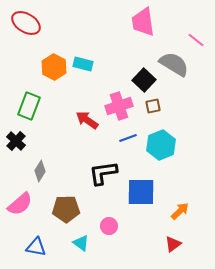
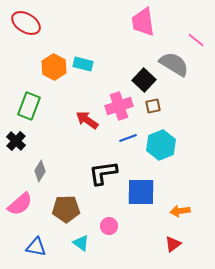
orange arrow: rotated 144 degrees counterclockwise
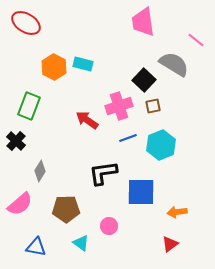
orange arrow: moved 3 px left, 1 px down
red triangle: moved 3 px left
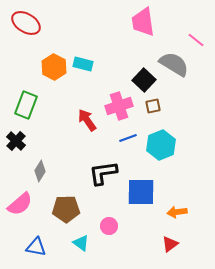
green rectangle: moved 3 px left, 1 px up
red arrow: rotated 20 degrees clockwise
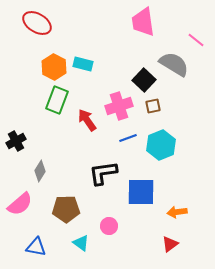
red ellipse: moved 11 px right
green rectangle: moved 31 px right, 5 px up
black cross: rotated 18 degrees clockwise
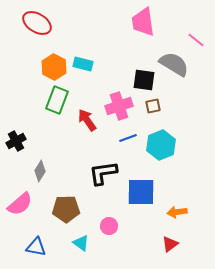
black square: rotated 35 degrees counterclockwise
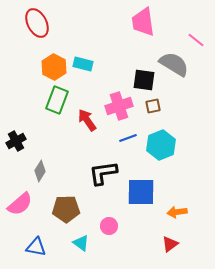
red ellipse: rotated 32 degrees clockwise
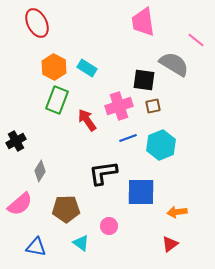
cyan rectangle: moved 4 px right, 4 px down; rotated 18 degrees clockwise
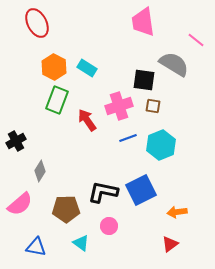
brown square: rotated 21 degrees clockwise
black L-shape: moved 19 px down; rotated 20 degrees clockwise
blue square: moved 2 px up; rotated 28 degrees counterclockwise
